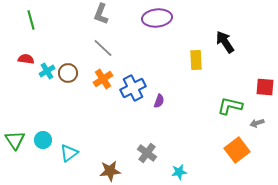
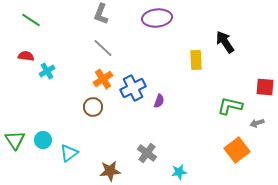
green line: rotated 42 degrees counterclockwise
red semicircle: moved 3 px up
brown circle: moved 25 px right, 34 px down
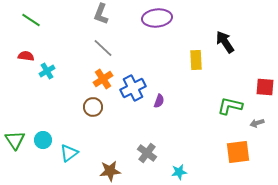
orange square: moved 1 px right, 2 px down; rotated 30 degrees clockwise
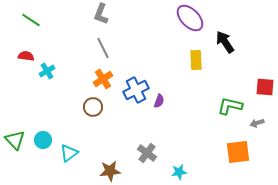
purple ellipse: moved 33 px right; rotated 52 degrees clockwise
gray line: rotated 20 degrees clockwise
blue cross: moved 3 px right, 2 px down
green triangle: rotated 10 degrees counterclockwise
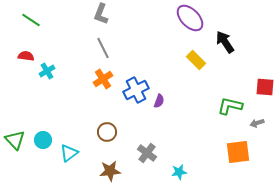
yellow rectangle: rotated 42 degrees counterclockwise
brown circle: moved 14 px right, 25 px down
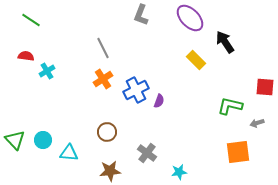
gray L-shape: moved 40 px right, 1 px down
cyan triangle: rotated 42 degrees clockwise
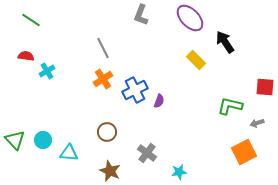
blue cross: moved 1 px left
orange square: moved 6 px right; rotated 20 degrees counterclockwise
brown star: rotated 30 degrees clockwise
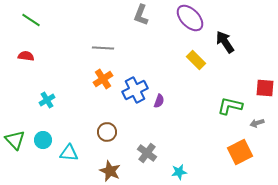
gray line: rotated 60 degrees counterclockwise
cyan cross: moved 29 px down
red square: moved 1 px down
orange square: moved 4 px left
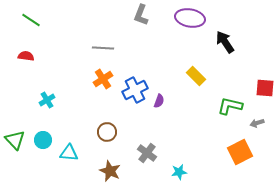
purple ellipse: rotated 36 degrees counterclockwise
yellow rectangle: moved 16 px down
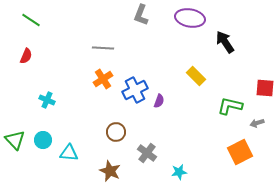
red semicircle: rotated 105 degrees clockwise
cyan cross: rotated 35 degrees counterclockwise
brown circle: moved 9 px right
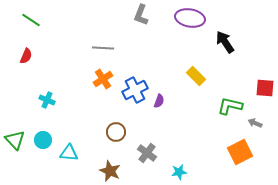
gray arrow: moved 2 px left; rotated 40 degrees clockwise
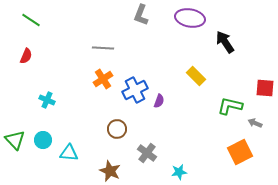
brown circle: moved 1 px right, 3 px up
